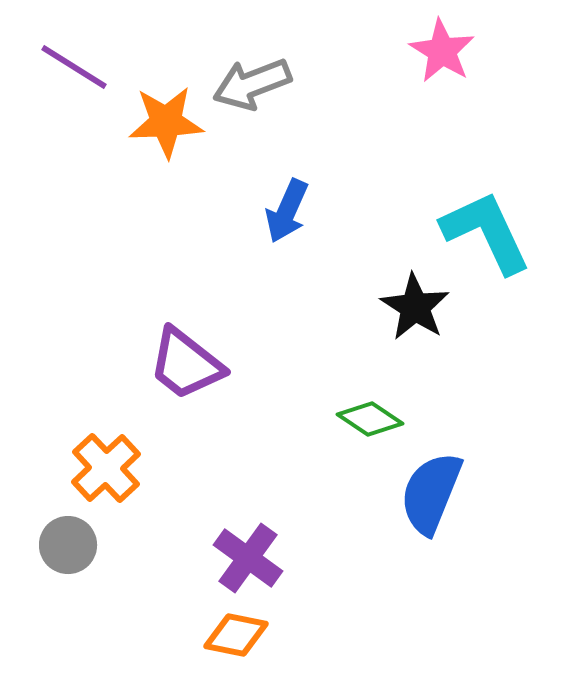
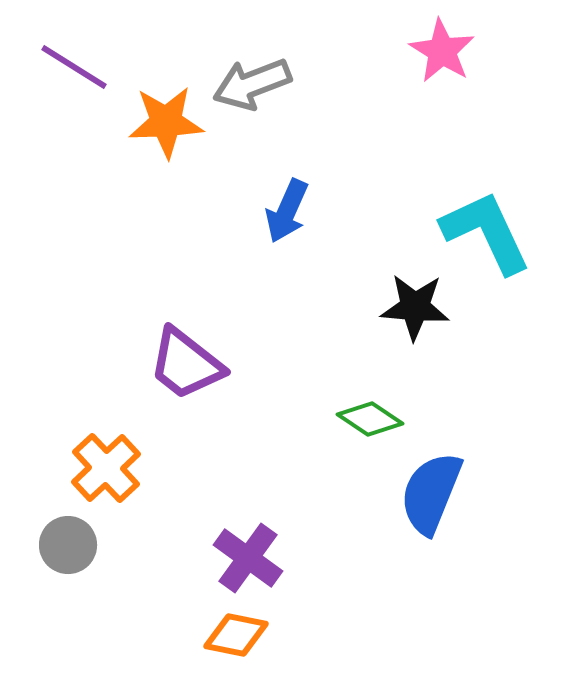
black star: rotated 28 degrees counterclockwise
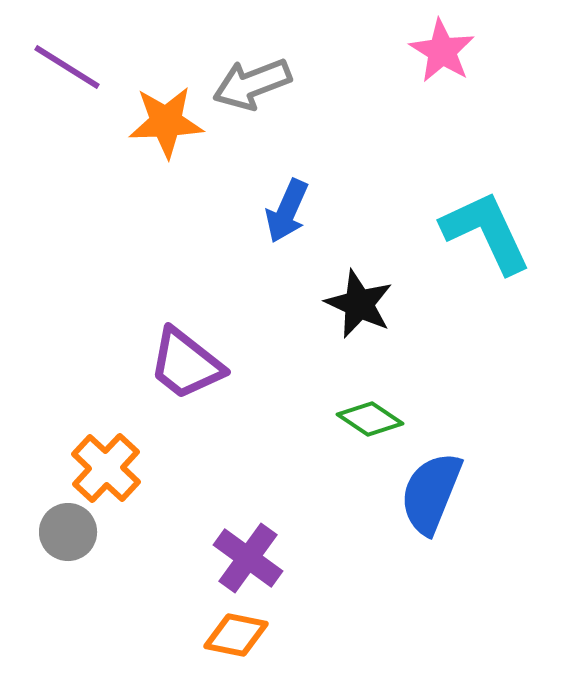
purple line: moved 7 px left
black star: moved 56 px left, 3 px up; rotated 20 degrees clockwise
orange cross: rotated 4 degrees counterclockwise
gray circle: moved 13 px up
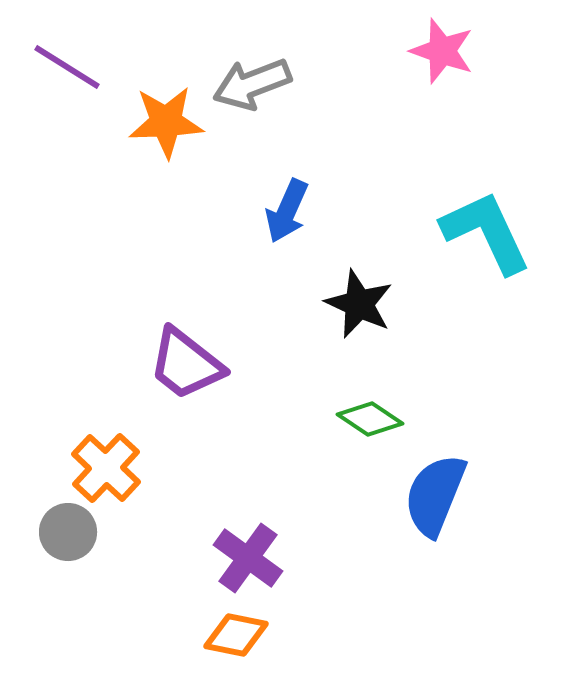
pink star: rotated 12 degrees counterclockwise
blue semicircle: moved 4 px right, 2 px down
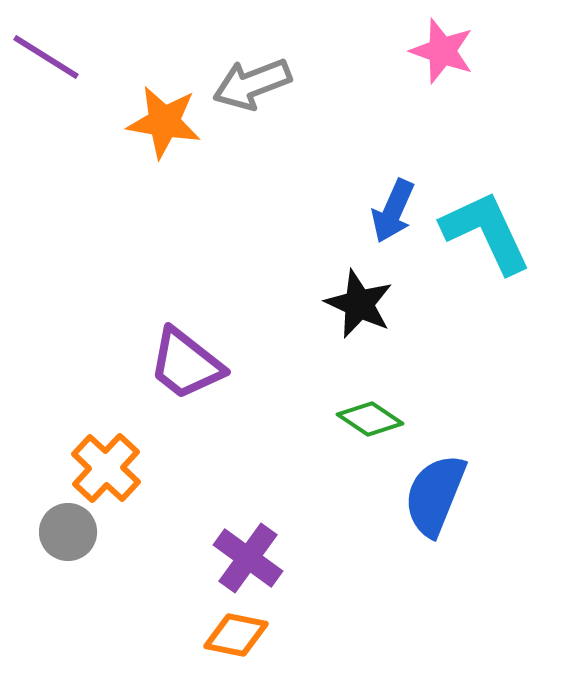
purple line: moved 21 px left, 10 px up
orange star: moved 2 px left; rotated 12 degrees clockwise
blue arrow: moved 106 px right
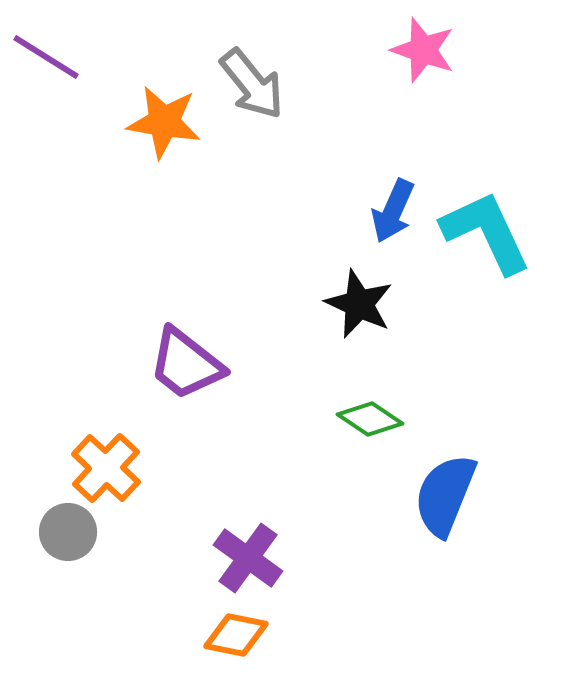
pink star: moved 19 px left, 1 px up
gray arrow: rotated 108 degrees counterclockwise
blue semicircle: moved 10 px right
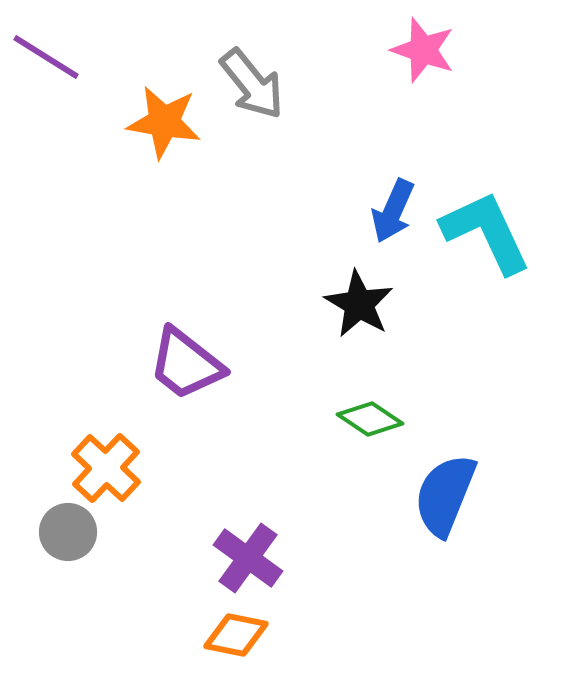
black star: rotated 6 degrees clockwise
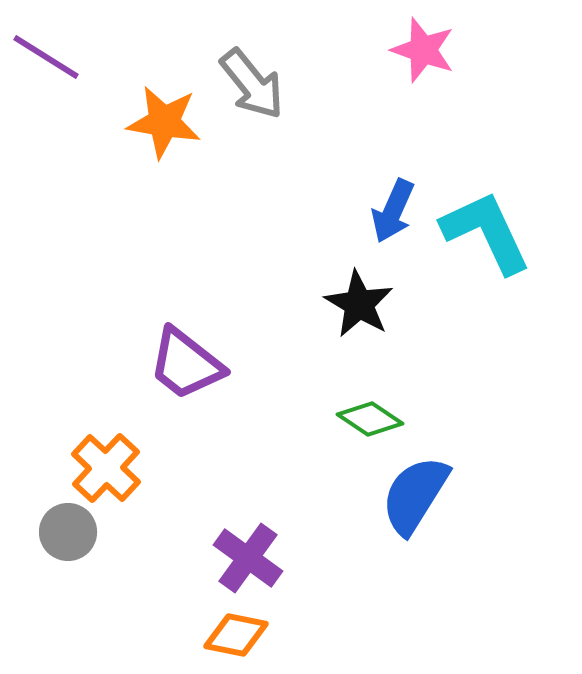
blue semicircle: moved 30 px left; rotated 10 degrees clockwise
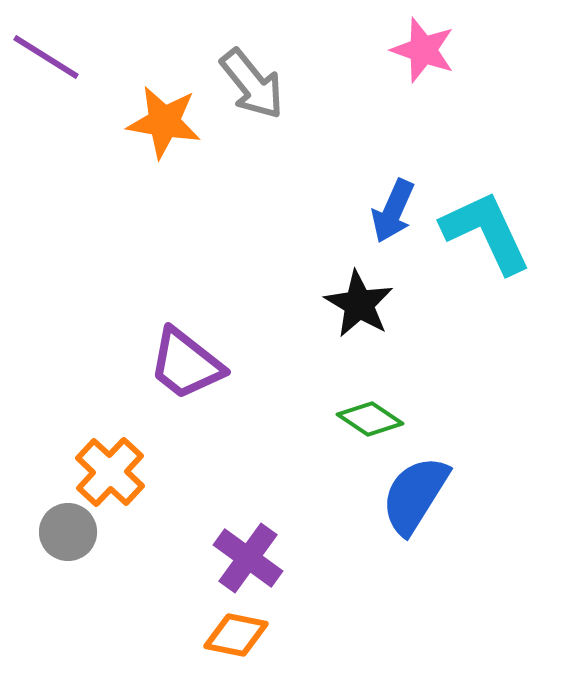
orange cross: moved 4 px right, 4 px down
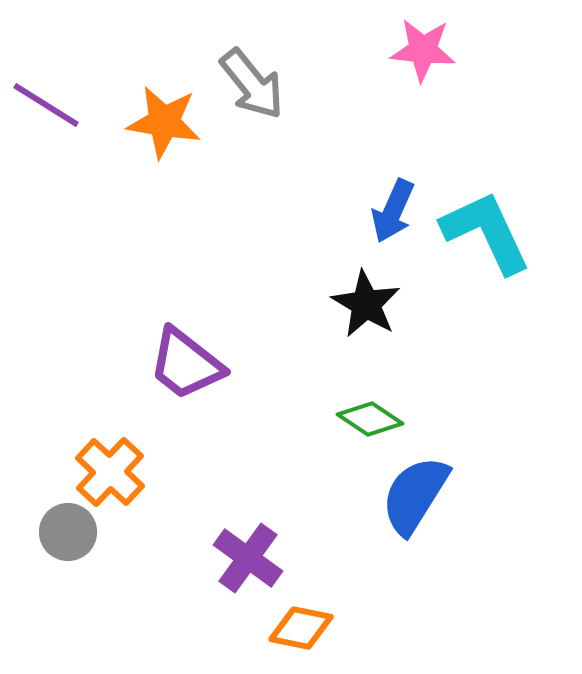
pink star: rotated 14 degrees counterclockwise
purple line: moved 48 px down
black star: moved 7 px right
orange diamond: moved 65 px right, 7 px up
